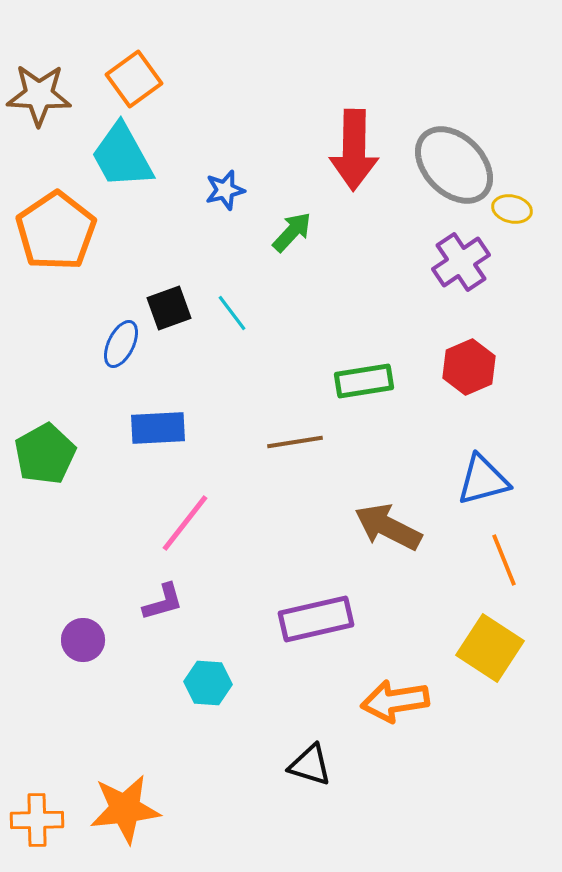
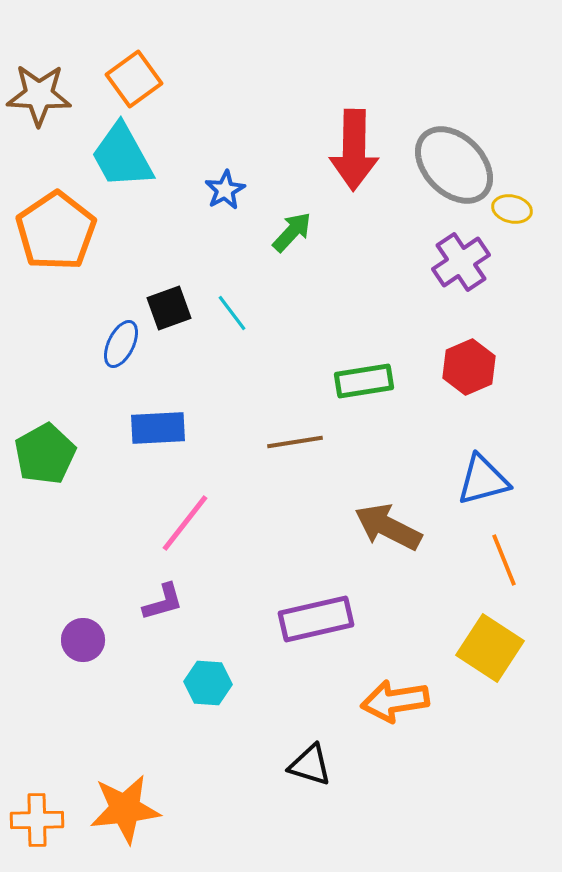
blue star: rotated 15 degrees counterclockwise
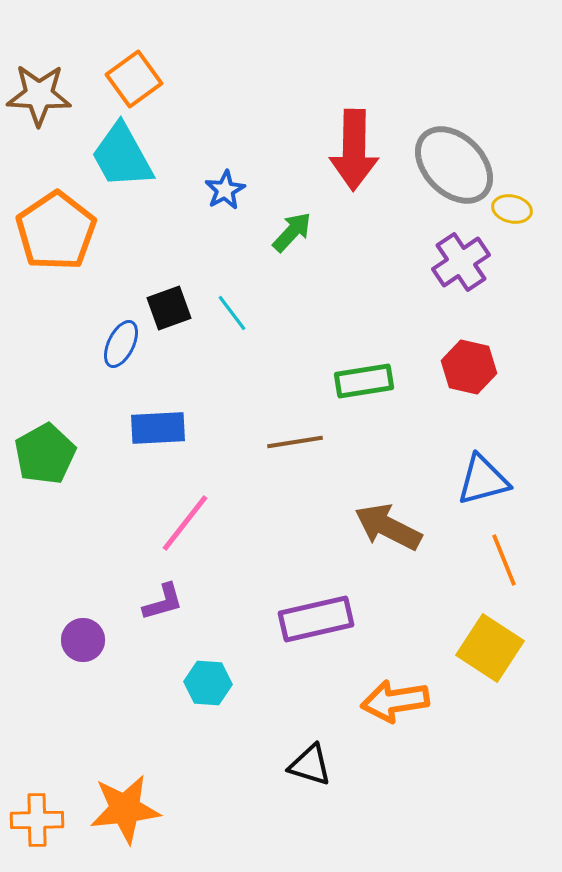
red hexagon: rotated 24 degrees counterclockwise
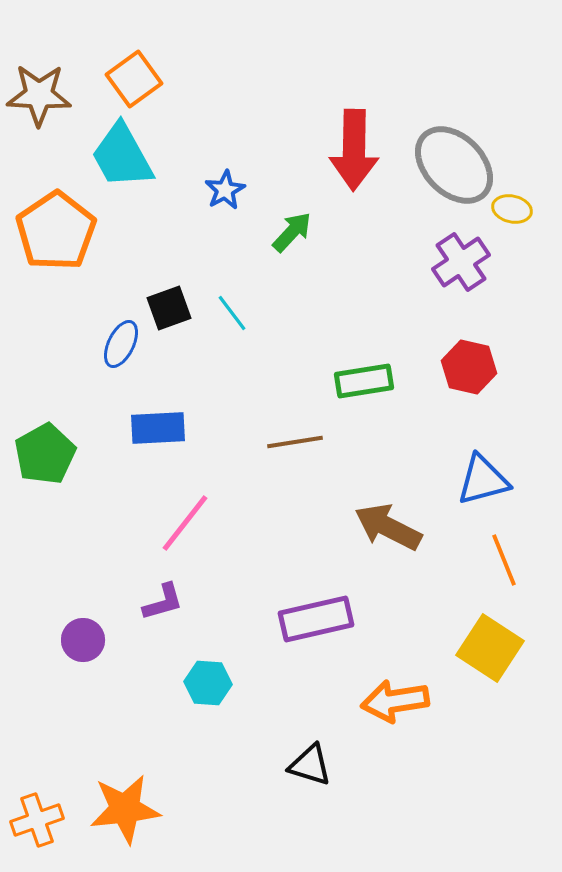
orange cross: rotated 18 degrees counterclockwise
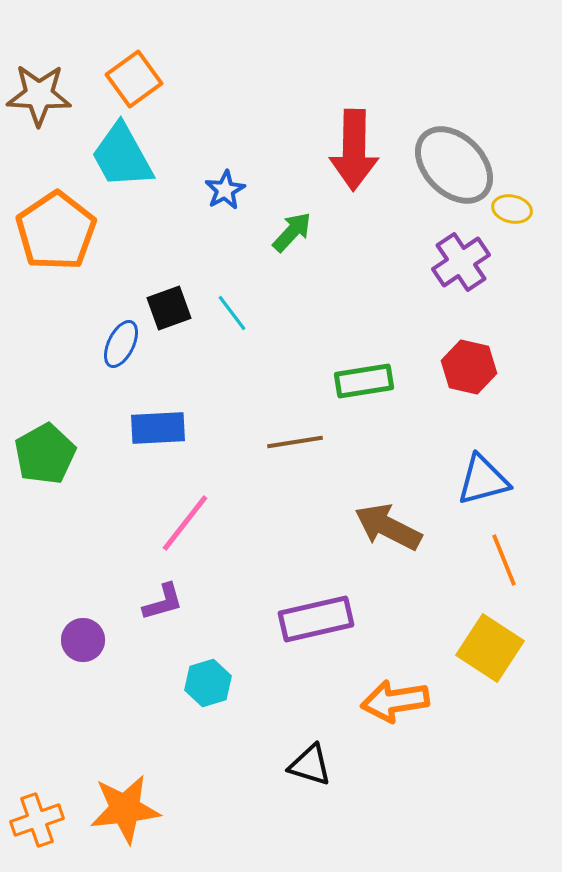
cyan hexagon: rotated 21 degrees counterclockwise
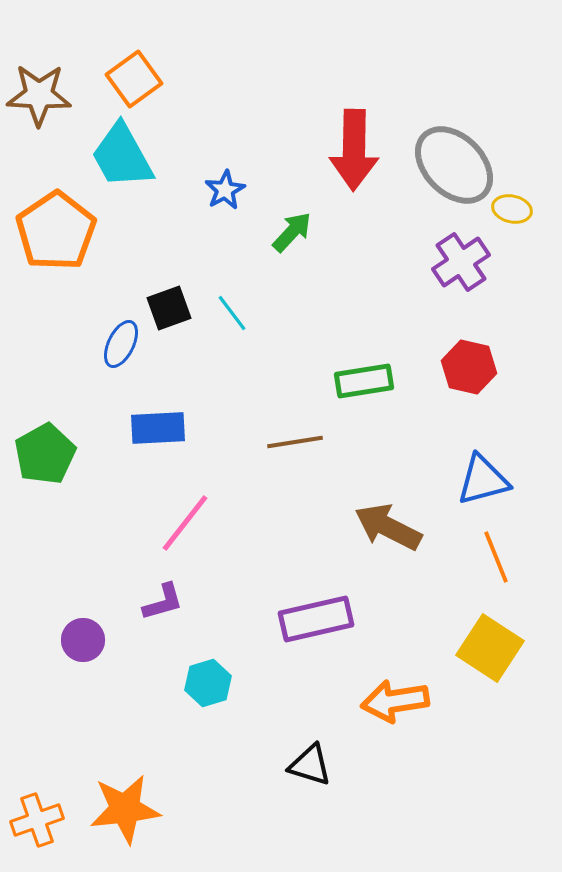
orange line: moved 8 px left, 3 px up
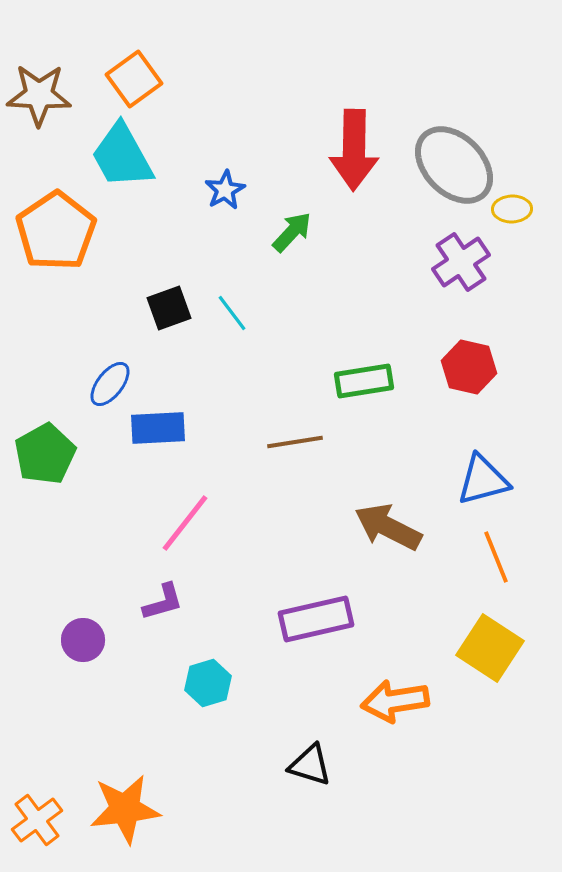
yellow ellipse: rotated 15 degrees counterclockwise
blue ellipse: moved 11 px left, 40 px down; rotated 12 degrees clockwise
orange cross: rotated 18 degrees counterclockwise
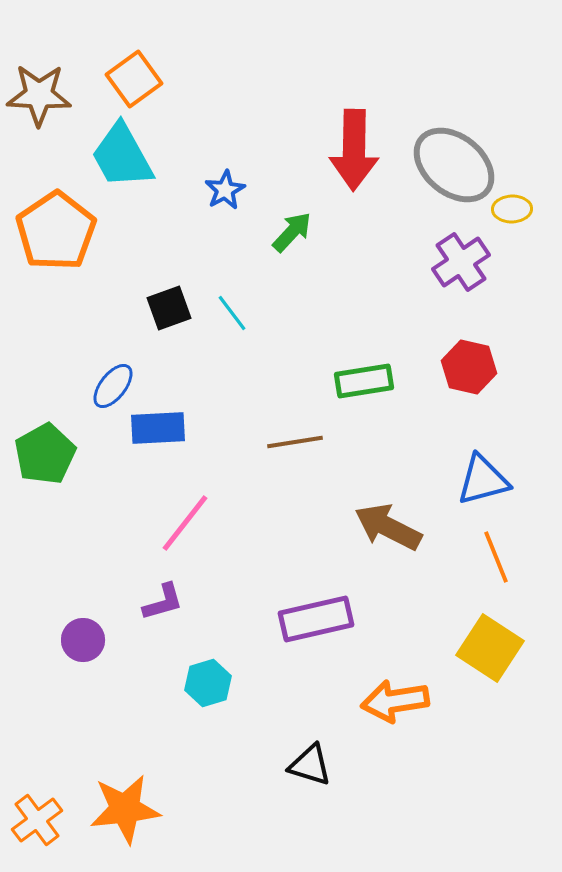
gray ellipse: rotated 6 degrees counterclockwise
blue ellipse: moved 3 px right, 2 px down
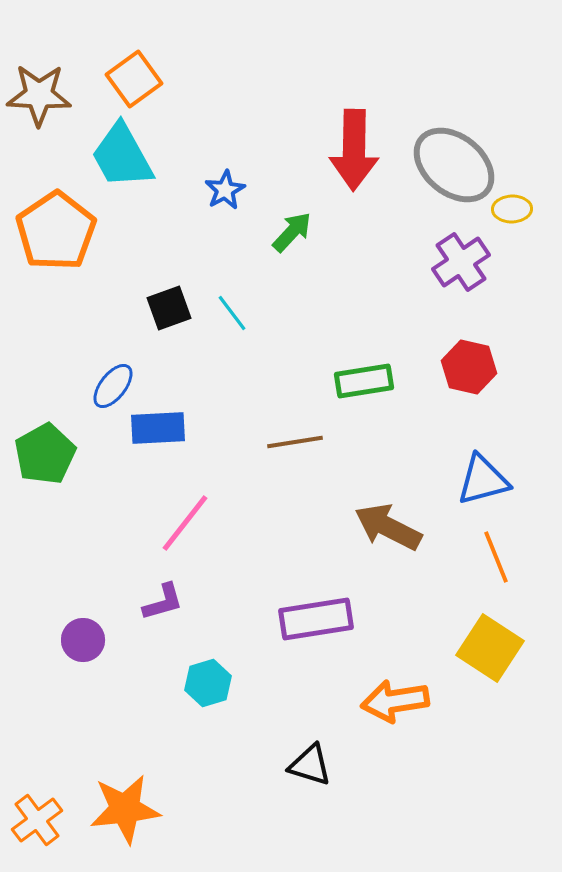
purple rectangle: rotated 4 degrees clockwise
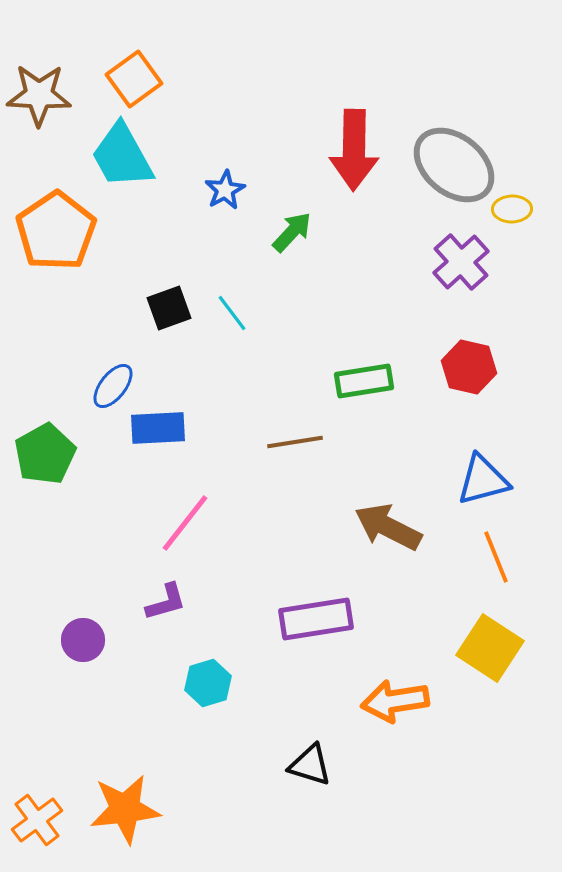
purple cross: rotated 8 degrees counterclockwise
purple L-shape: moved 3 px right
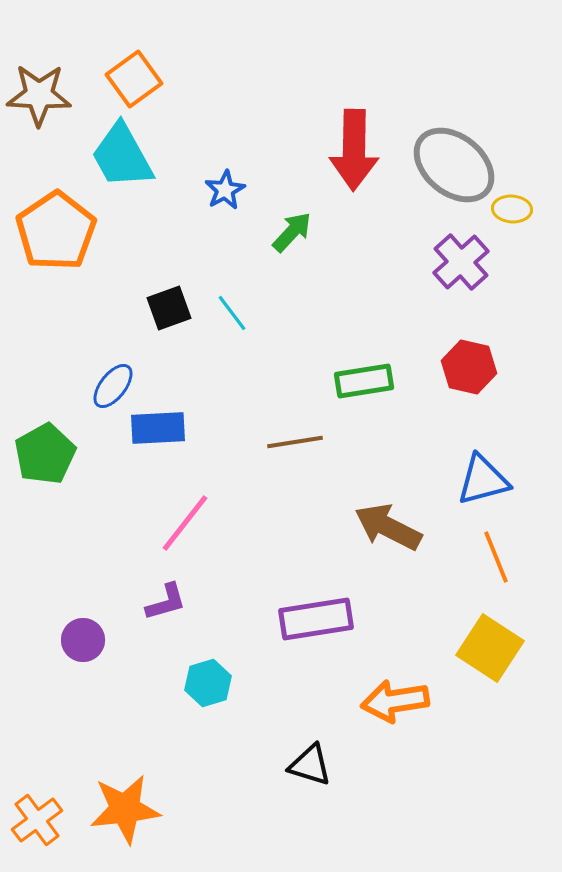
yellow ellipse: rotated 6 degrees clockwise
